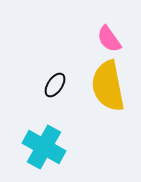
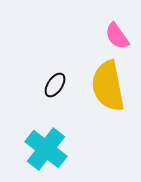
pink semicircle: moved 8 px right, 3 px up
cyan cross: moved 2 px right, 2 px down; rotated 9 degrees clockwise
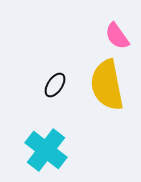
yellow semicircle: moved 1 px left, 1 px up
cyan cross: moved 1 px down
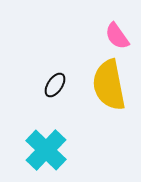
yellow semicircle: moved 2 px right
cyan cross: rotated 6 degrees clockwise
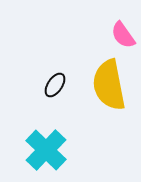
pink semicircle: moved 6 px right, 1 px up
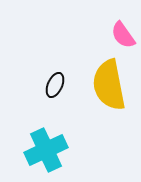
black ellipse: rotated 10 degrees counterclockwise
cyan cross: rotated 21 degrees clockwise
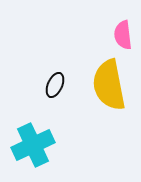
pink semicircle: rotated 28 degrees clockwise
cyan cross: moved 13 px left, 5 px up
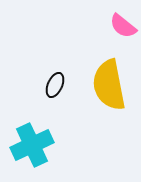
pink semicircle: moved 9 px up; rotated 44 degrees counterclockwise
cyan cross: moved 1 px left
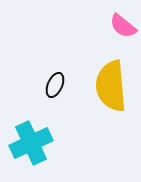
yellow semicircle: moved 2 px right, 1 px down; rotated 6 degrees clockwise
cyan cross: moved 1 px left, 2 px up
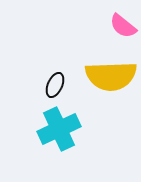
yellow semicircle: moved 10 px up; rotated 87 degrees counterclockwise
cyan cross: moved 28 px right, 14 px up
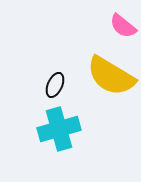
yellow semicircle: rotated 33 degrees clockwise
cyan cross: rotated 9 degrees clockwise
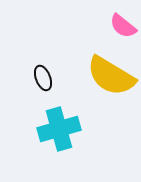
black ellipse: moved 12 px left, 7 px up; rotated 45 degrees counterclockwise
